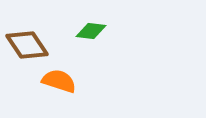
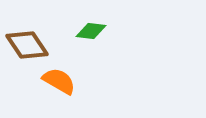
orange semicircle: rotated 12 degrees clockwise
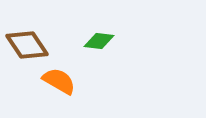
green diamond: moved 8 px right, 10 px down
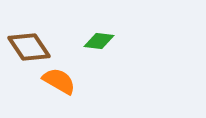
brown diamond: moved 2 px right, 2 px down
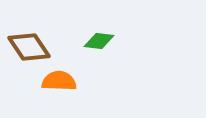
orange semicircle: rotated 28 degrees counterclockwise
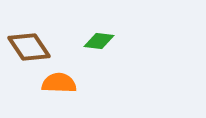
orange semicircle: moved 2 px down
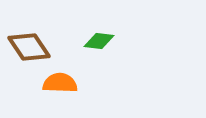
orange semicircle: moved 1 px right
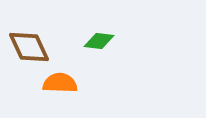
brown diamond: rotated 9 degrees clockwise
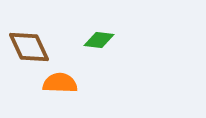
green diamond: moved 1 px up
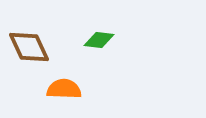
orange semicircle: moved 4 px right, 6 px down
